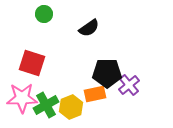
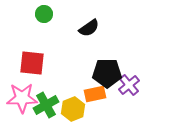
red square: rotated 12 degrees counterclockwise
yellow hexagon: moved 2 px right, 2 px down
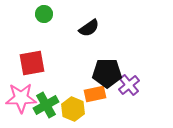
red square: rotated 16 degrees counterclockwise
pink star: moved 1 px left
yellow hexagon: rotated 15 degrees counterclockwise
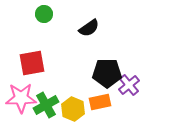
orange rectangle: moved 5 px right, 8 px down
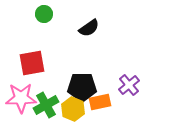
black pentagon: moved 25 px left, 14 px down
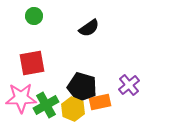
green circle: moved 10 px left, 2 px down
black pentagon: rotated 16 degrees clockwise
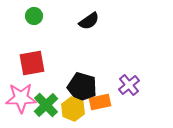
black semicircle: moved 7 px up
green cross: rotated 15 degrees counterclockwise
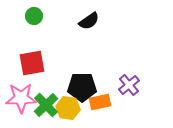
black pentagon: rotated 16 degrees counterclockwise
yellow hexagon: moved 5 px left, 1 px up; rotated 15 degrees counterclockwise
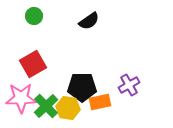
red square: moved 1 px right, 1 px down; rotated 20 degrees counterclockwise
purple cross: rotated 10 degrees clockwise
green cross: moved 1 px down
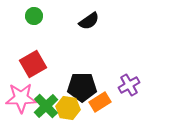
orange rectangle: rotated 20 degrees counterclockwise
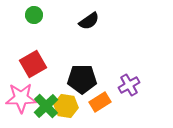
green circle: moved 1 px up
black pentagon: moved 8 px up
yellow hexagon: moved 2 px left, 2 px up
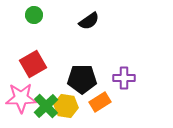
purple cross: moved 5 px left, 7 px up; rotated 30 degrees clockwise
